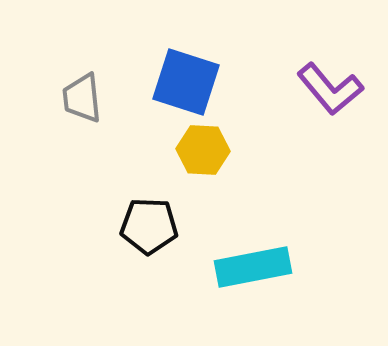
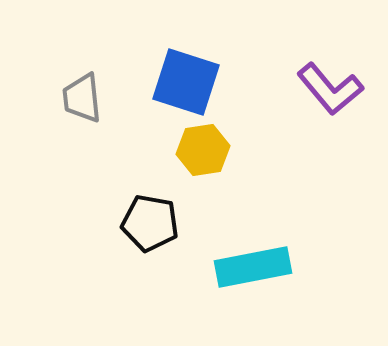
yellow hexagon: rotated 12 degrees counterclockwise
black pentagon: moved 1 px right, 3 px up; rotated 8 degrees clockwise
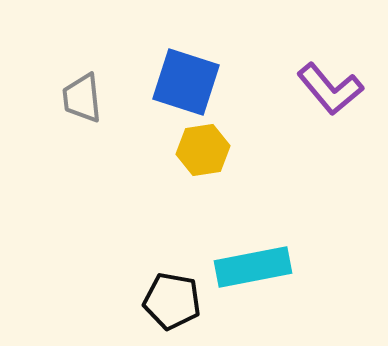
black pentagon: moved 22 px right, 78 px down
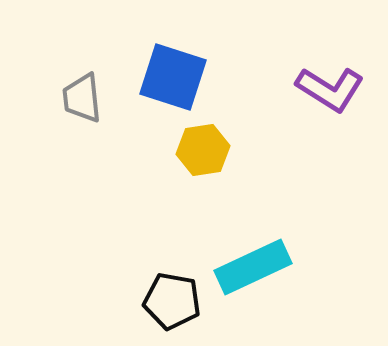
blue square: moved 13 px left, 5 px up
purple L-shape: rotated 18 degrees counterclockwise
cyan rectangle: rotated 14 degrees counterclockwise
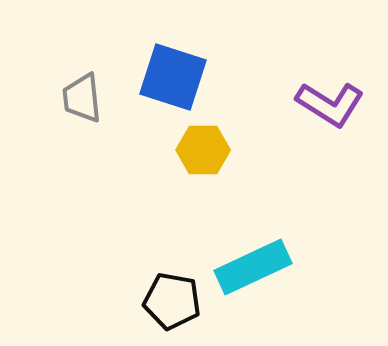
purple L-shape: moved 15 px down
yellow hexagon: rotated 9 degrees clockwise
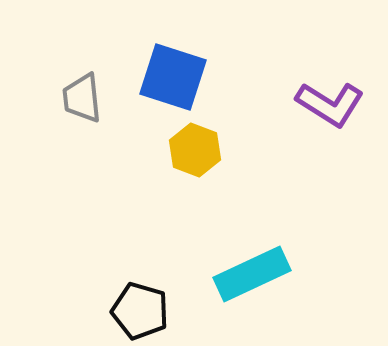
yellow hexagon: moved 8 px left; rotated 21 degrees clockwise
cyan rectangle: moved 1 px left, 7 px down
black pentagon: moved 32 px left, 10 px down; rotated 6 degrees clockwise
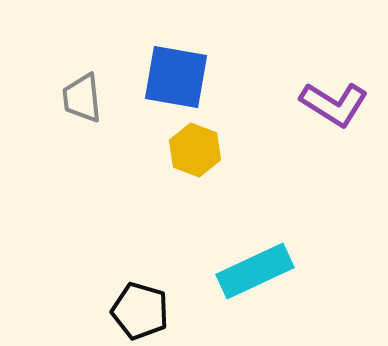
blue square: moved 3 px right; rotated 8 degrees counterclockwise
purple L-shape: moved 4 px right
cyan rectangle: moved 3 px right, 3 px up
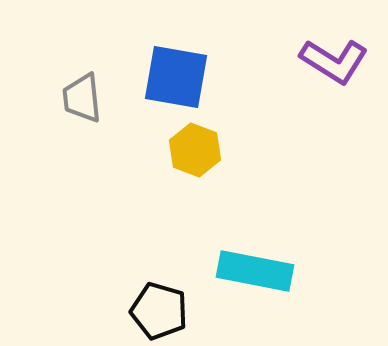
purple L-shape: moved 43 px up
cyan rectangle: rotated 36 degrees clockwise
black pentagon: moved 19 px right
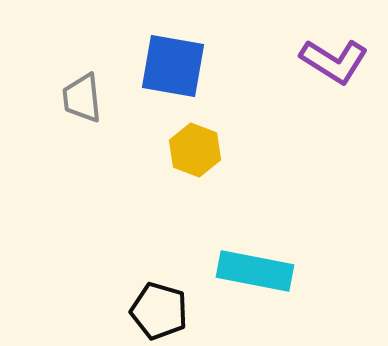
blue square: moved 3 px left, 11 px up
